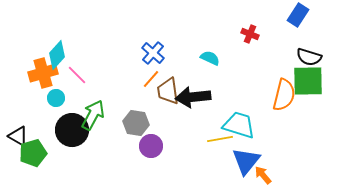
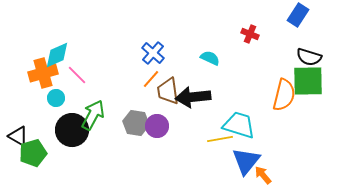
cyan diamond: rotated 24 degrees clockwise
purple circle: moved 6 px right, 20 px up
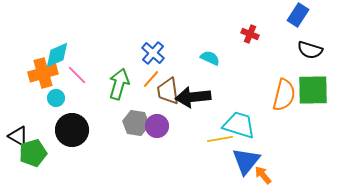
black semicircle: moved 1 px right, 7 px up
green square: moved 5 px right, 9 px down
green arrow: moved 26 px right, 31 px up; rotated 12 degrees counterclockwise
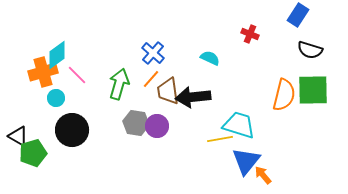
cyan diamond: rotated 12 degrees counterclockwise
orange cross: moved 1 px up
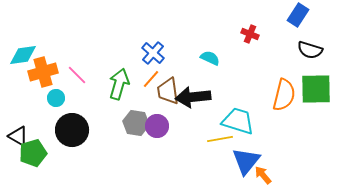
cyan diamond: moved 34 px left; rotated 28 degrees clockwise
green square: moved 3 px right, 1 px up
cyan trapezoid: moved 1 px left, 4 px up
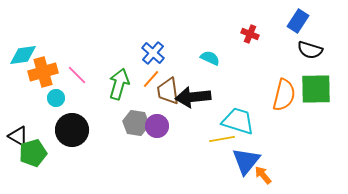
blue rectangle: moved 6 px down
yellow line: moved 2 px right
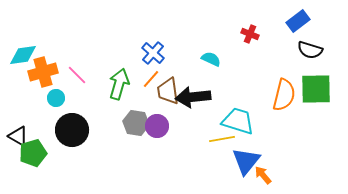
blue rectangle: rotated 20 degrees clockwise
cyan semicircle: moved 1 px right, 1 px down
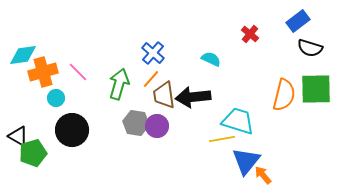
red cross: rotated 18 degrees clockwise
black semicircle: moved 2 px up
pink line: moved 1 px right, 3 px up
brown trapezoid: moved 4 px left, 4 px down
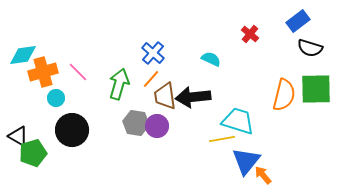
brown trapezoid: moved 1 px right, 1 px down
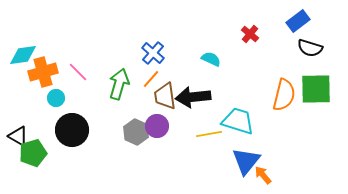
gray hexagon: moved 9 px down; rotated 15 degrees clockwise
yellow line: moved 13 px left, 5 px up
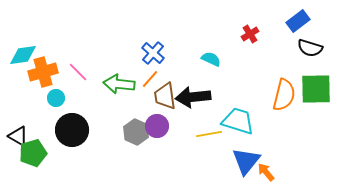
red cross: rotated 18 degrees clockwise
orange line: moved 1 px left
green arrow: rotated 100 degrees counterclockwise
orange arrow: moved 3 px right, 3 px up
